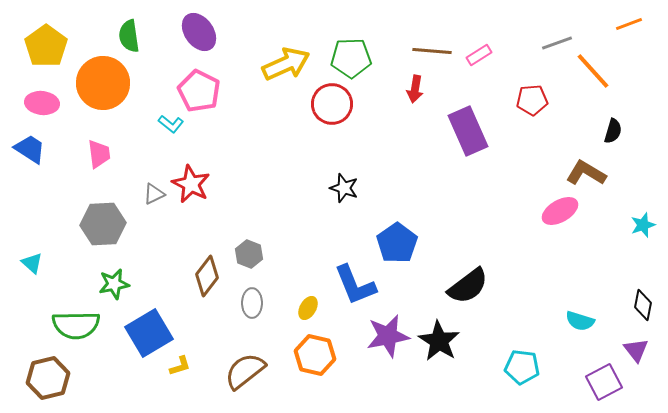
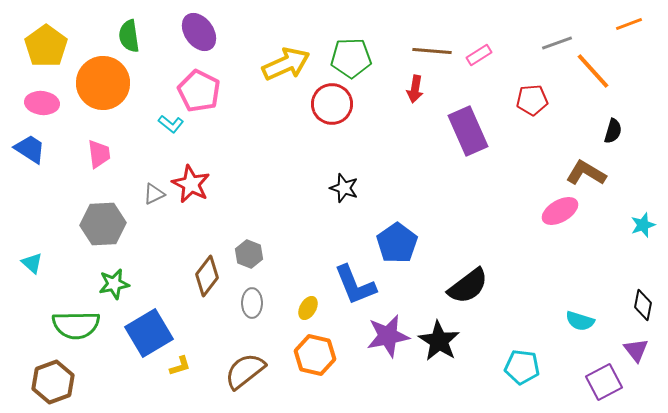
brown hexagon at (48, 378): moved 5 px right, 4 px down; rotated 6 degrees counterclockwise
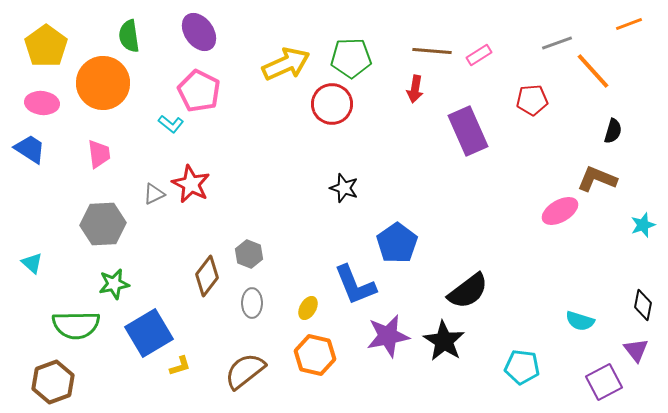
brown L-shape at (586, 173): moved 11 px right, 6 px down; rotated 9 degrees counterclockwise
black semicircle at (468, 286): moved 5 px down
black star at (439, 341): moved 5 px right
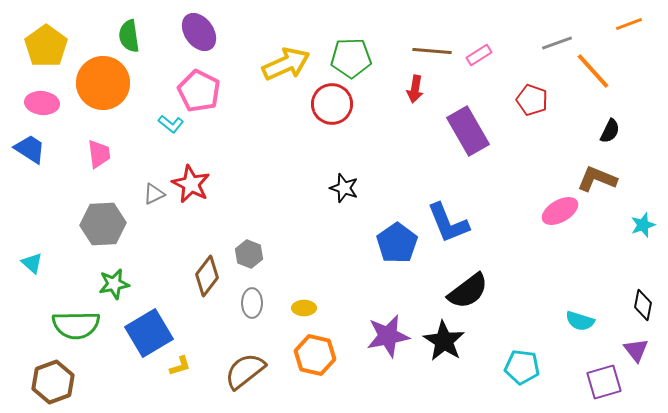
red pentagon at (532, 100): rotated 24 degrees clockwise
purple rectangle at (468, 131): rotated 6 degrees counterclockwise
black semicircle at (613, 131): moved 3 px left; rotated 10 degrees clockwise
blue L-shape at (355, 285): moved 93 px right, 62 px up
yellow ellipse at (308, 308): moved 4 px left; rotated 60 degrees clockwise
purple square at (604, 382): rotated 12 degrees clockwise
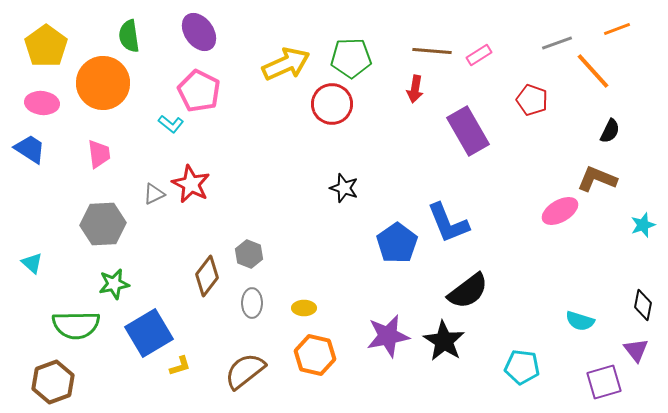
orange line at (629, 24): moved 12 px left, 5 px down
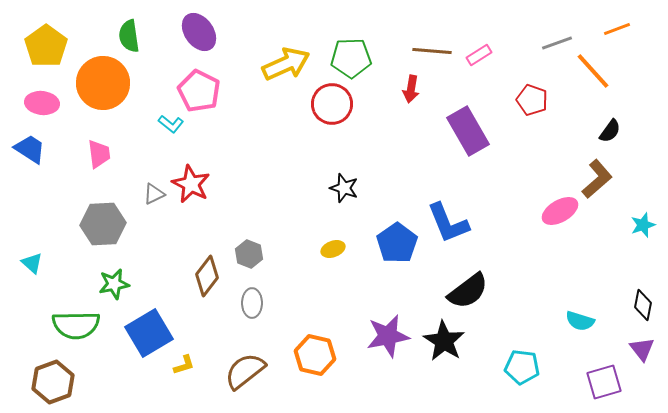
red arrow at (415, 89): moved 4 px left
black semicircle at (610, 131): rotated 10 degrees clockwise
brown L-shape at (597, 179): rotated 117 degrees clockwise
yellow ellipse at (304, 308): moved 29 px right, 59 px up; rotated 20 degrees counterclockwise
purple triangle at (636, 350): moved 6 px right, 1 px up
yellow L-shape at (180, 366): moved 4 px right, 1 px up
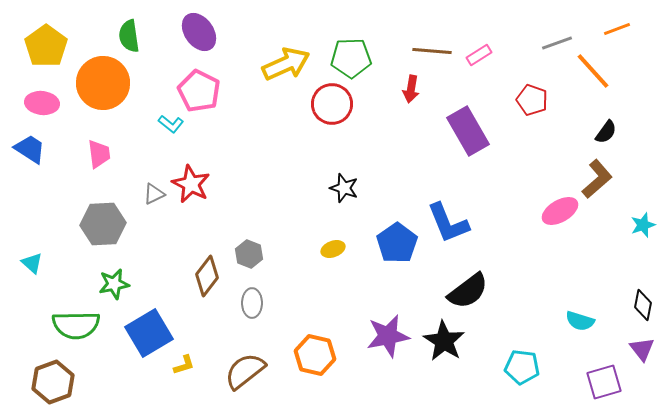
black semicircle at (610, 131): moved 4 px left, 1 px down
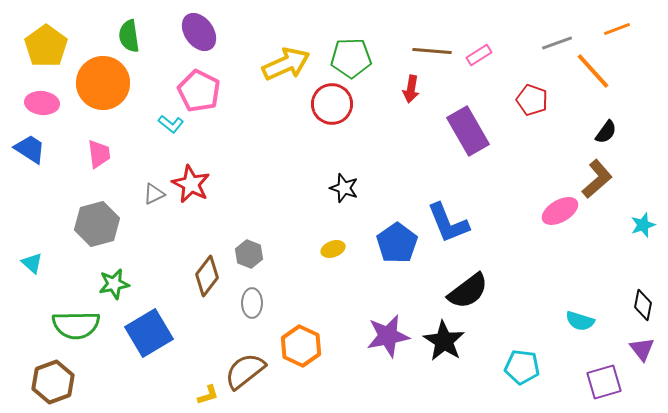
gray hexagon at (103, 224): moved 6 px left; rotated 12 degrees counterclockwise
orange hexagon at (315, 355): moved 14 px left, 9 px up; rotated 12 degrees clockwise
yellow L-shape at (184, 365): moved 24 px right, 30 px down
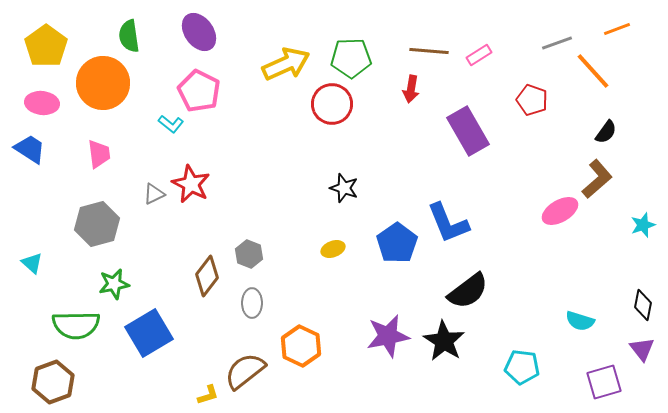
brown line at (432, 51): moved 3 px left
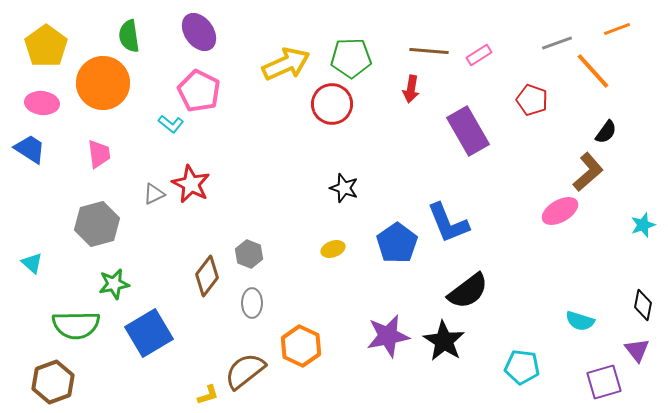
brown L-shape at (597, 179): moved 9 px left, 7 px up
purple triangle at (642, 349): moved 5 px left, 1 px down
